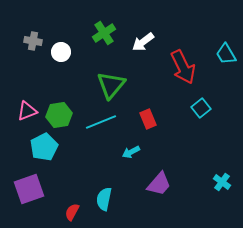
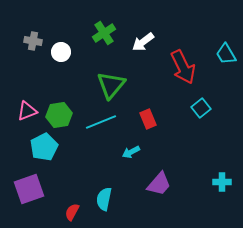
cyan cross: rotated 36 degrees counterclockwise
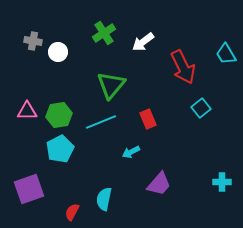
white circle: moved 3 px left
pink triangle: rotated 20 degrees clockwise
cyan pentagon: moved 16 px right, 2 px down
